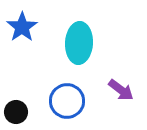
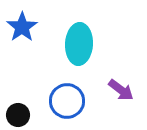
cyan ellipse: moved 1 px down
black circle: moved 2 px right, 3 px down
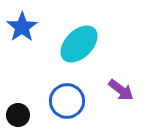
cyan ellipse: rotated 42 degrees clockwise
